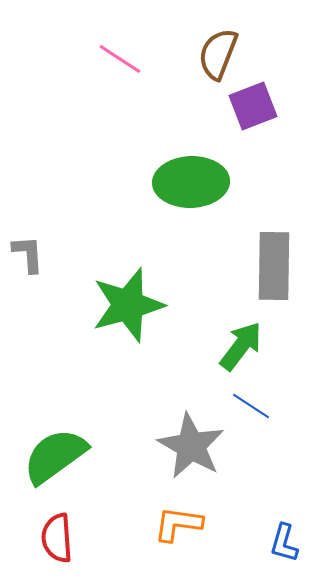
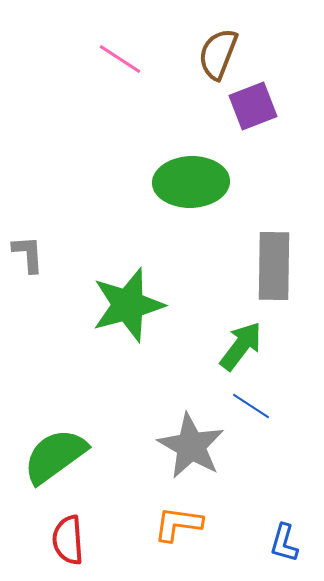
red semicircle: moved 11 px right, 2 px down
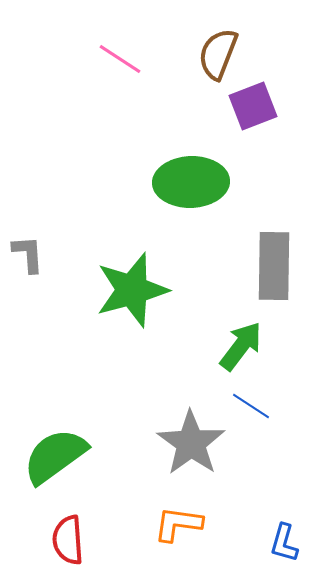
green star: moved 4 px right, 15 px up
gray star: moved 3 px up; rotated 6 degrees clockwise
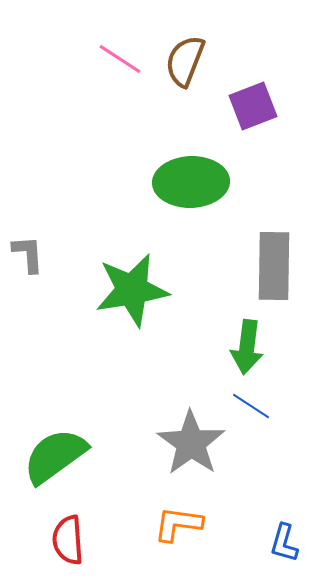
brown semicircle: moved 33 px left, 7 px down
green star: rotated 6 degrees clockwise
green arrow: moved 6 px right, 1 px down; rotated 150 degrees clockwise
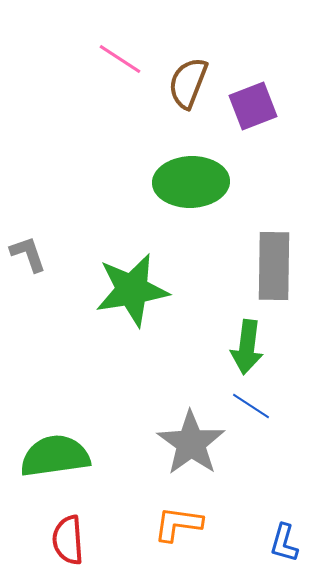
brown semicircle: moved 3 px right, 22 px down
gray L-shape: rotated 15 degrees counterclockwise
green semicircle: rotated 28 degrees clockwise
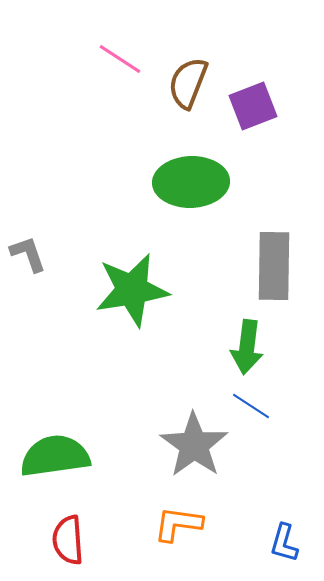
gray star: moved 3 px right, 2 px down
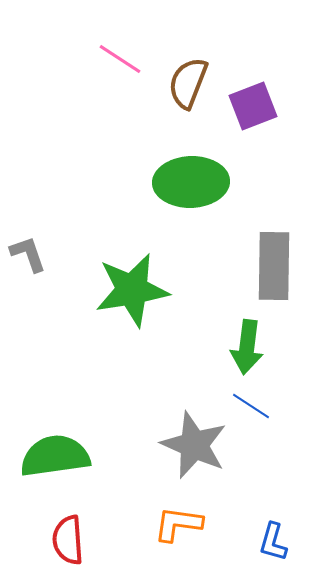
gray star: rotated 12 degrees counterclockwise
blue L-shape: moved 11 px left, 1 px up
